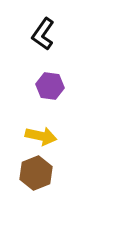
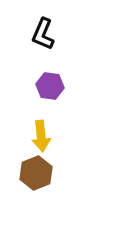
black L-shape: rotated 12 degrees counterclockwise
yellow arrow: rotated 72 degrees clockwise
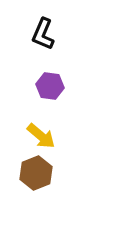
yellow arrow: rotated 44 degrees counterclockwise
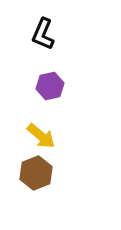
purple hexagon: rotated 20 degrees counterclockwise
